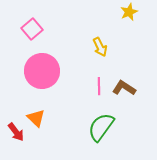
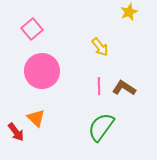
yellow arrow: rotated 12 degrees counterclockwise
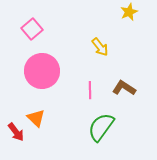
pink line: moved 9 px left, 4 px down
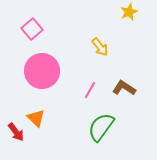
pink line: rotated 30 degrees clockwise
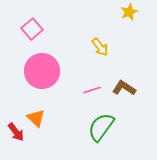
pink line: moved 2 px right; rotated 42 degrees clockwise
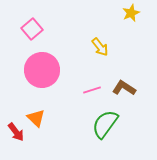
yellow star: moved 2 px right, 1 px down
pink circle: moved 1 px up
green semicircle: moved 4 px right, 3 px up
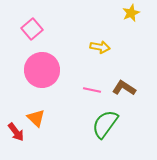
yellow arrow: rotated 42 degrees counterclockwise
pink line: rotated 30 degrees clockwise
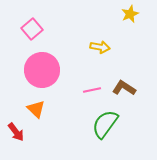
yellow star: moved 1 px left, 1 px down
pink line: rotated 24 degrees counterclockwise
orange triangle: moved 9 px up
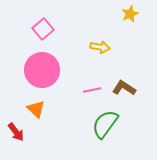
pink square: moved 11 px right
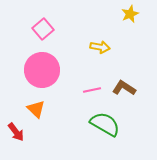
green semicircle: rotated 84 degrees clockwise
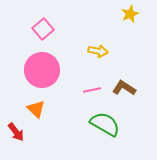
yellow arrow: moved 2 px left, 4 px down
